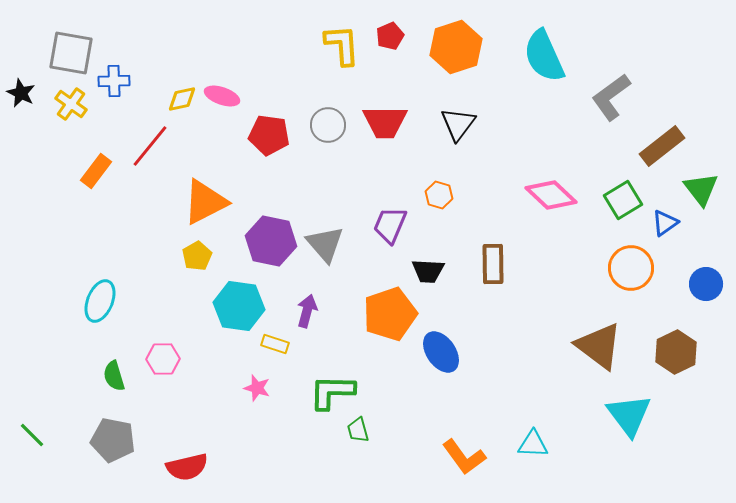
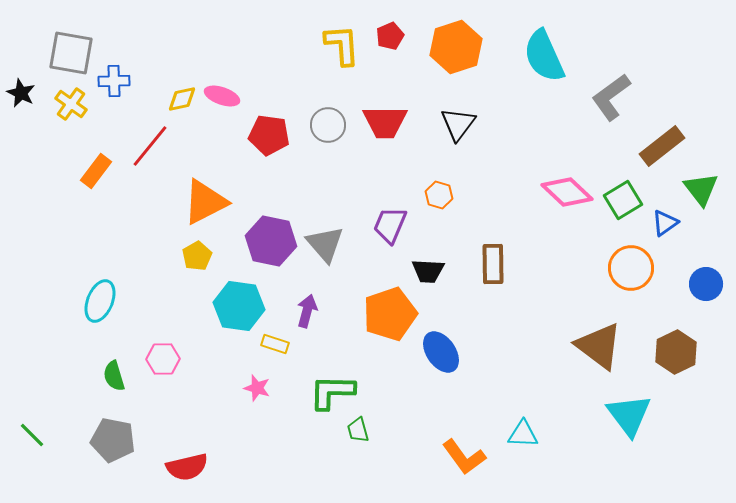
pink diamond at (551, 195): moved 16 px right, 3 px up
cyan triangle at (533, 444): moved 10 px left, 10 px up
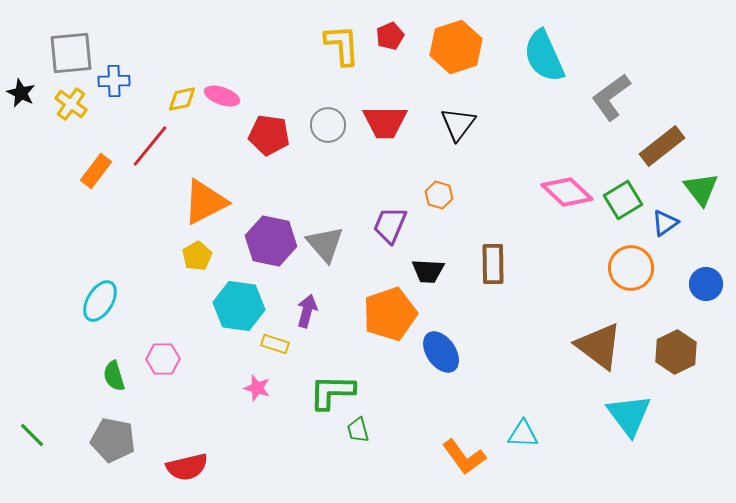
gray square at (71, 53): rotated 15 degrees counterclockwise
cyan ellipse at (100, 301): rotated 9 degrees clockwise
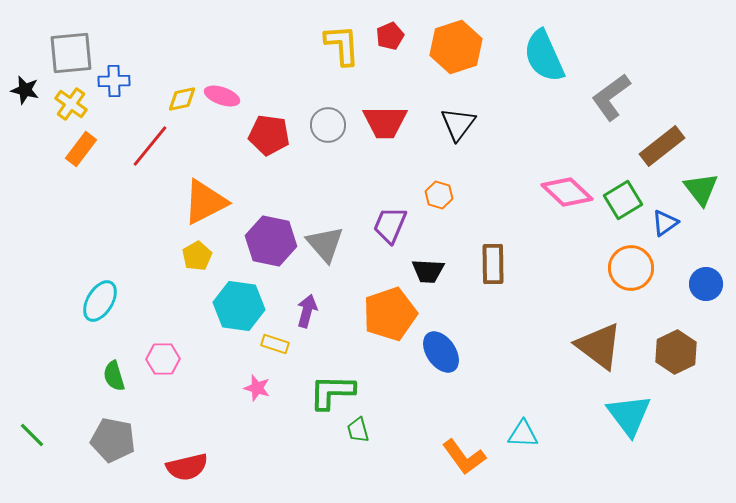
black star at (21, 93): moved 4 px right, 3 px up; rotated 12 degrees counterclockwise
orange rectangle at (96, 171): moved 15 px left, 22 px up
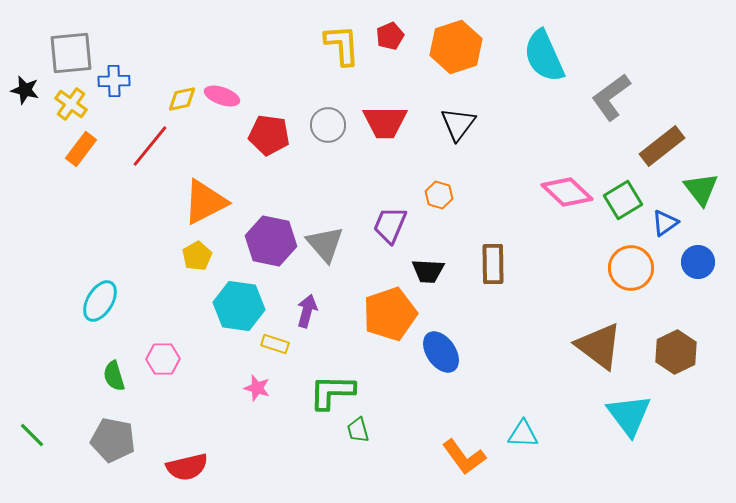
blue circle at (706, 284): moved 8 px left, 22 px up
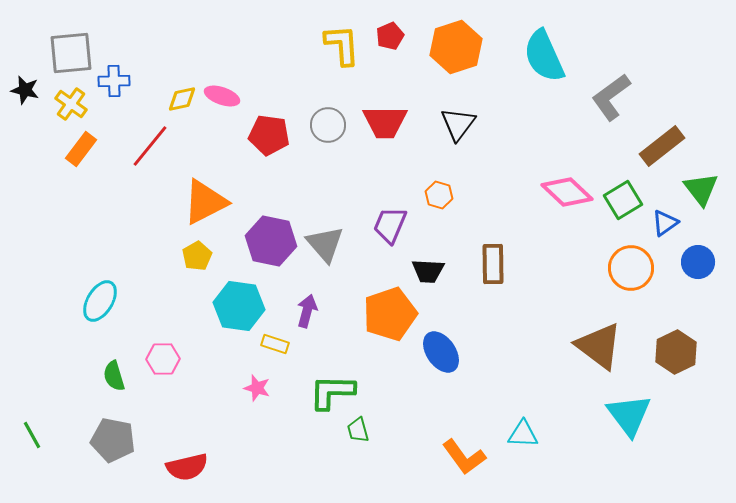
green line at (32, 435): rotated 16 degrees clockwise
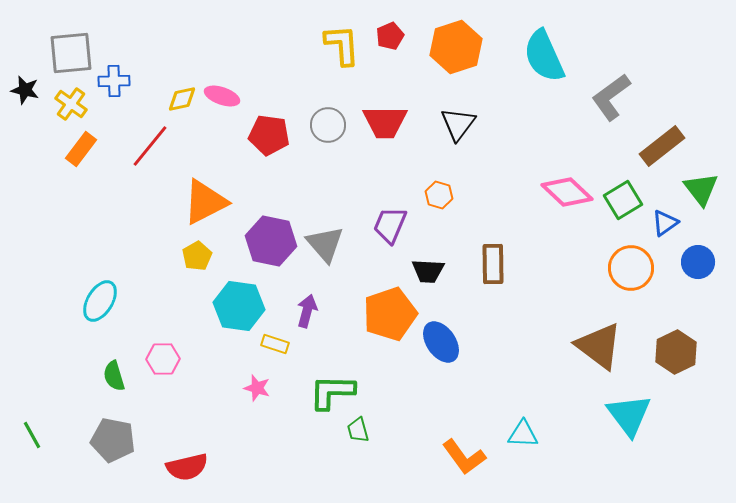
blue ellipse at (441, 352): moved 10 px up
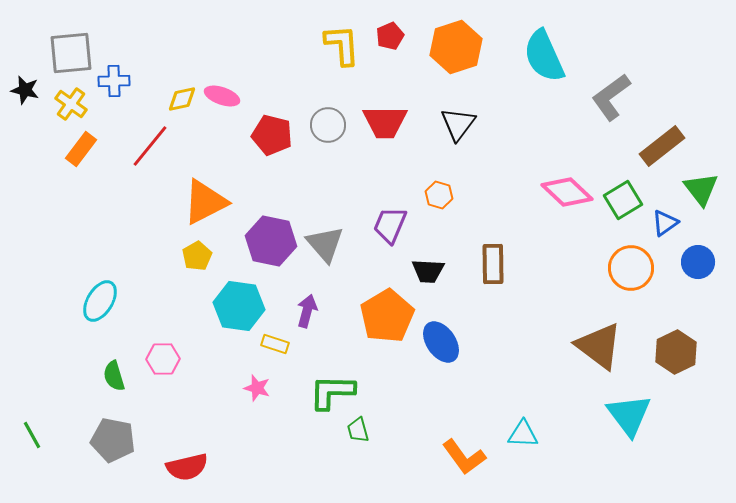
red pentagon at (269, 135): moved 3 px right; rotated 6 degrees clockwise
orange pentagon at (390, 314): moved 3 px left, 2 px down; rotated 12 degrees counterclockwise
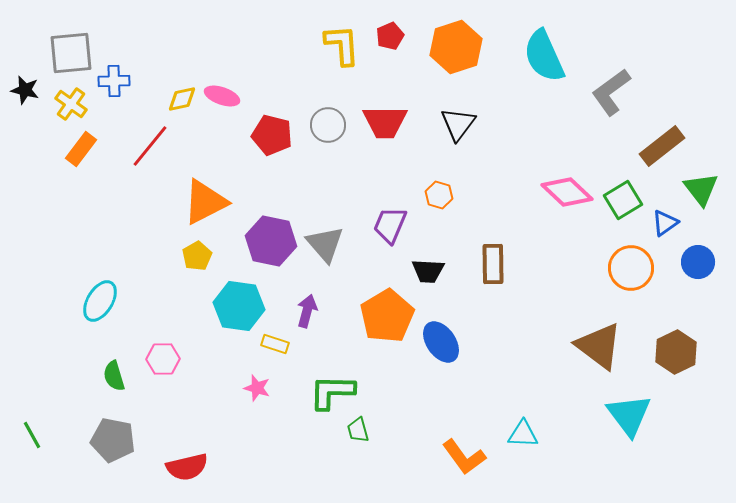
gray L-shape at (611, 97): moved 5 px up
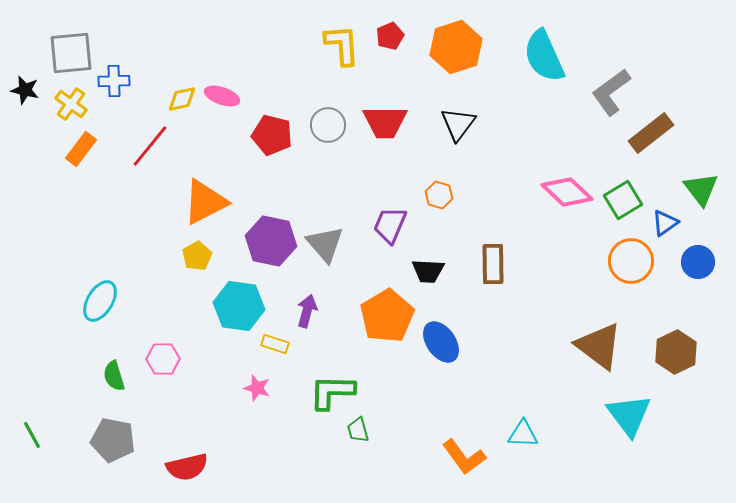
brown rectangle at (662, 146): moved 11 px left, 13 px up
orange circle at (631, 268): moved 7 px up
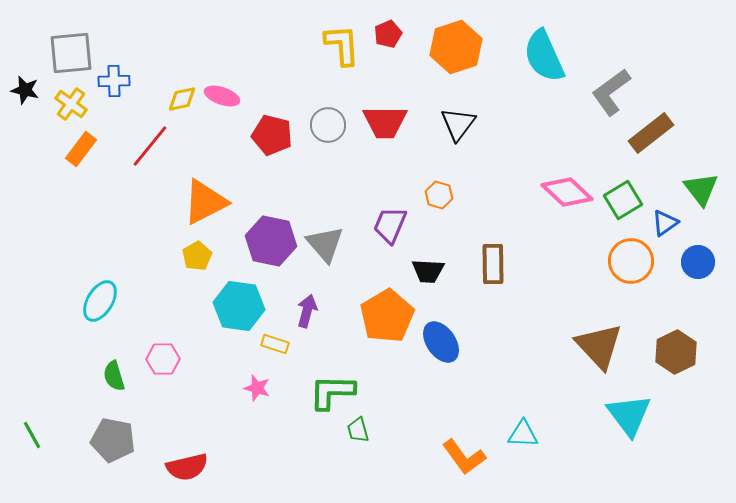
red pentagon at (390, 36): moved 2 px left, 2 px up
brown triangle at (599, 346): rotated 10 degrees clockwise
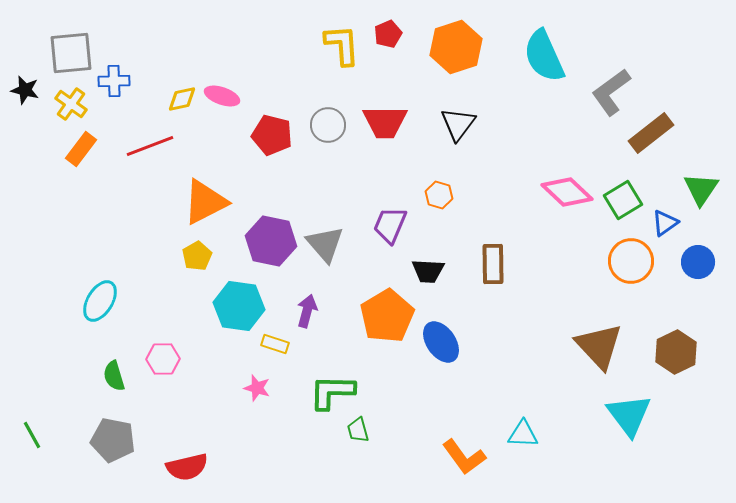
red line at (150, 146): rotated 30 degrees clockwise
green triangle at (701, 189): rotated 12 degrees clockwise
